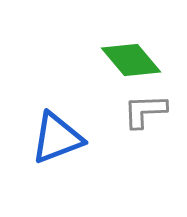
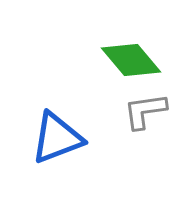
gray L-shape: rotated 6 degrees counterclockwise
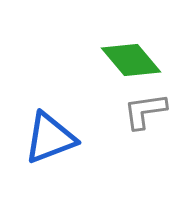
blue triangle: moved 7 px left
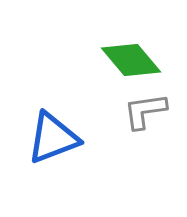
blue triangle: moved 3 px right
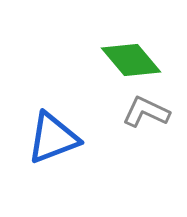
gray L-shape: moved 1 px right, 1 px down; rotated 33 degrees clockwise
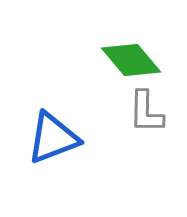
gray L-shape: rotated 114 degrees counterclockwise
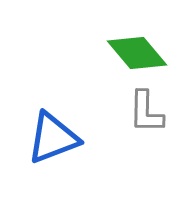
green diamond: moved 6 px right, 7 px up
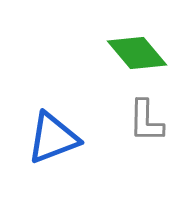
gray L-shape: moved 9 px down
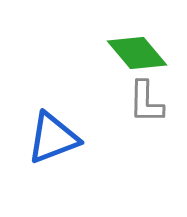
gray L-shape: moved 19 px up
